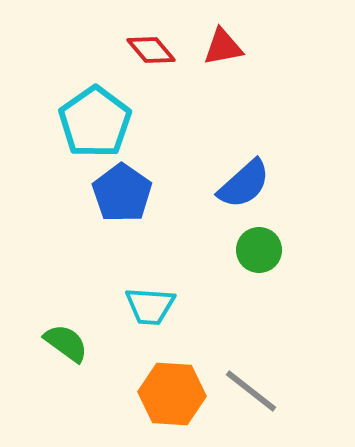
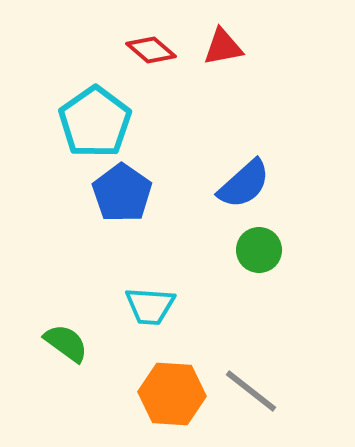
red diamond: rotated 9 degrees counterclockwise
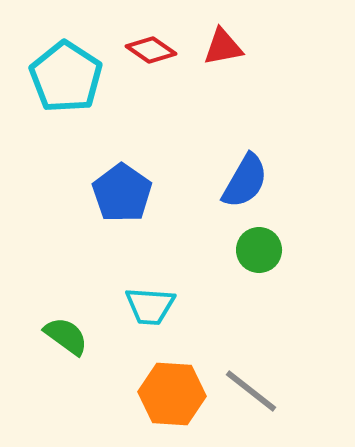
red diamond: rotated 6 degrees counterclockwise
cyan pentagon: moved 29 px left, 45 px up; rotated 4 degrees counterclockwise
blue semicircle: moved 1 px right, 3 px up; rotated 18 degrees counterclockwise
green semicircle: moved 7 px up
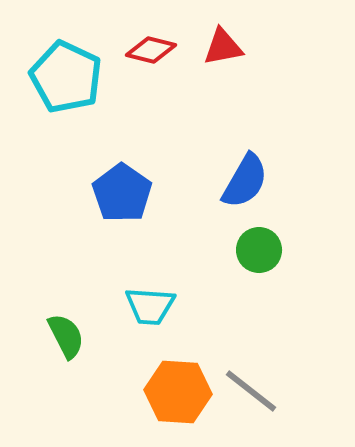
red diamond: rotated 21 degrees counterclockwise
cyan pentagon: rotated 8 degrees counterclockwise
green semicircle: rotated 27 degrees clockwise
orange hexagon: moved 6 px right, 2 px up
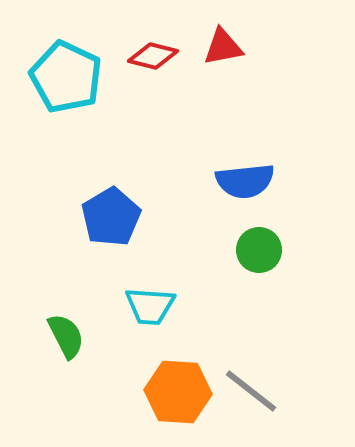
red diamond: moved 2 px right, 6 px down
blue semicircle: rotated 54 degrees clockwise
blue pentagon: moved 11 px left, 24 px down; rotated 6 degrees clockwise
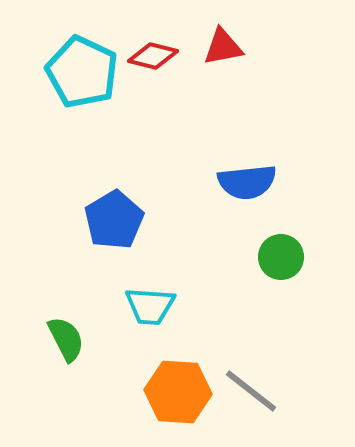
cyan pentagon: moved 16 px right, 5 px up
blue semicircle: moved 2 px right, 1 px down
blue pentagon: moved 3 px right, 3 px down
green circle: moved 22 px right, 7 px down
green semicircle: moved 3 px down
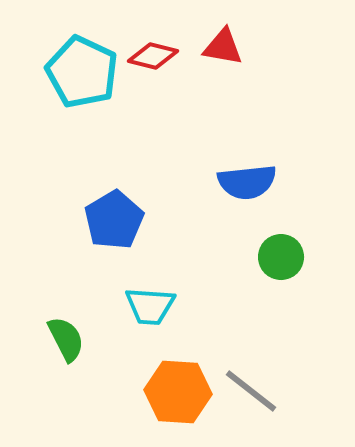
red triangle: rotated 21 degrees clockwise
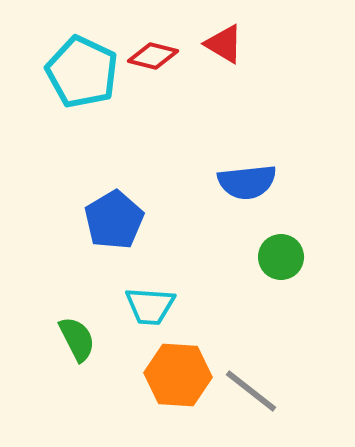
red triangle: moved 1 px right, 3 px up; rotated 21 degrees clockwise
green semicircle: moved 11 px right
orange hexagon: moved 17 px up
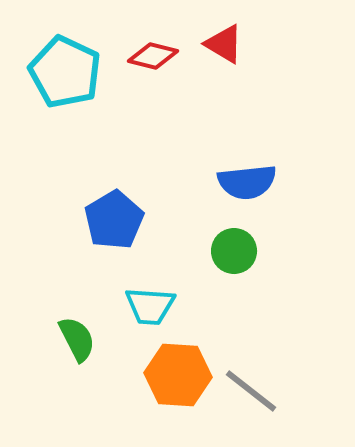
cyan pentagon: moved 17 px left
green circle: moved 47 px left, 6 px up
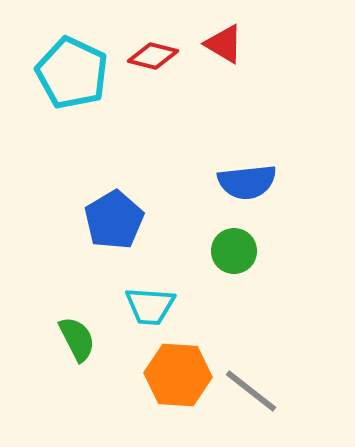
cyan pentagon: moved 7 px right, 1 px down
